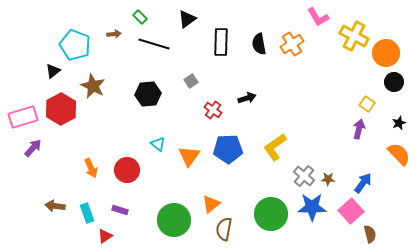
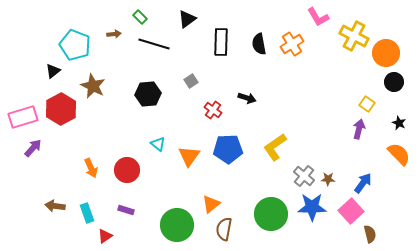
black arrow at (247, 98): rotated 36 degrees clockwise
black star at (399, 123): rotated 24 degrees counterclockwise
purple rectangle at (120, 210): moved 6 px right
green circle at (174, 220): moved 3 px right, 5 px down
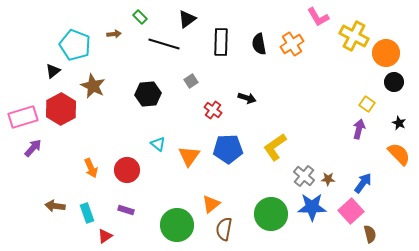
black line at (154, 44): moved 10 px right
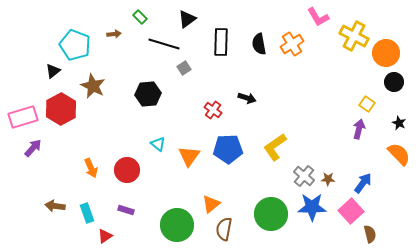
gray square at (191, 81): moved 7 px left, 13 px up
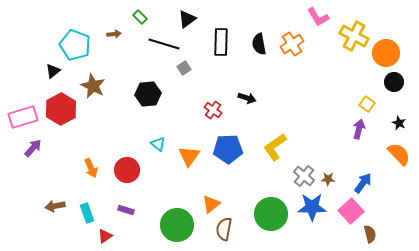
brown arrow at (55, 206): rotated 18 degrees counterclockwise
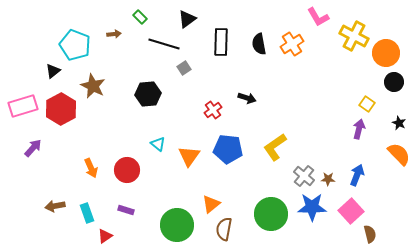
red cross at (213, 110): rotated 18 degrees clockwise
pink rectangle at (23, 117): moved 11 px up
blue pentagon at (228, 149): rotated 8 degrees clockwise
blue arrow at (363, 183): moved 6 px left, 8 px up; rotated 15 degrees counterclockwise
